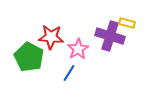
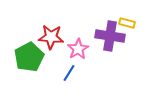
purple cross: rotated 8 degrees counterclockwise
green pentagon: rotated 16 degrees clockwise
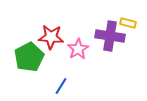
yellow rectangle: moved 1 px right
blue line: moved 8 px left, 13 px down
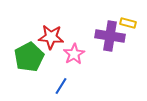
pink star: moved 4 px left, 5 px down
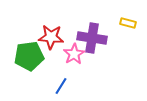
purple cross: moved 18 px left, 2 px down
green pentagon: moved 1 px up; rotated 20 degrees clockwise
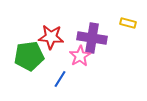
pink star: moved 6 px right, 2 px down
blue line: moved 1 px left, 7 px up
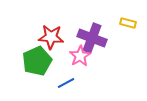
purple cross: rotated 12 degrees clockwise
green pentagon: moved 8 px right, 5 px down; rotated 16 degrees counterclockwise
blue line: moved 6 px right, 4 px down; rotated 30 degrees clockwise
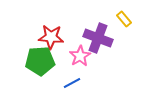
yellow rectangle: moved 4 px left, 4 px up; rotated 35 degrees clockwise
purple cross: moved 6 px right
green pentagon: moved 3 px right; rotated 20 degrees clockwise
blue line: moved 6 px right
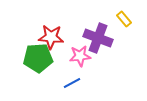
pink star: rotated 25 degrees clockwise
green pentagon: moved 2 px left, 3 px up
